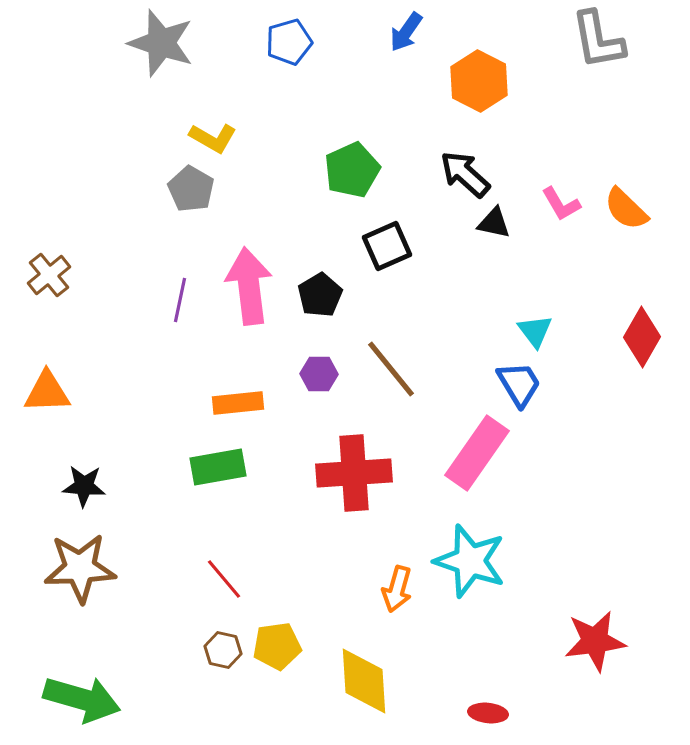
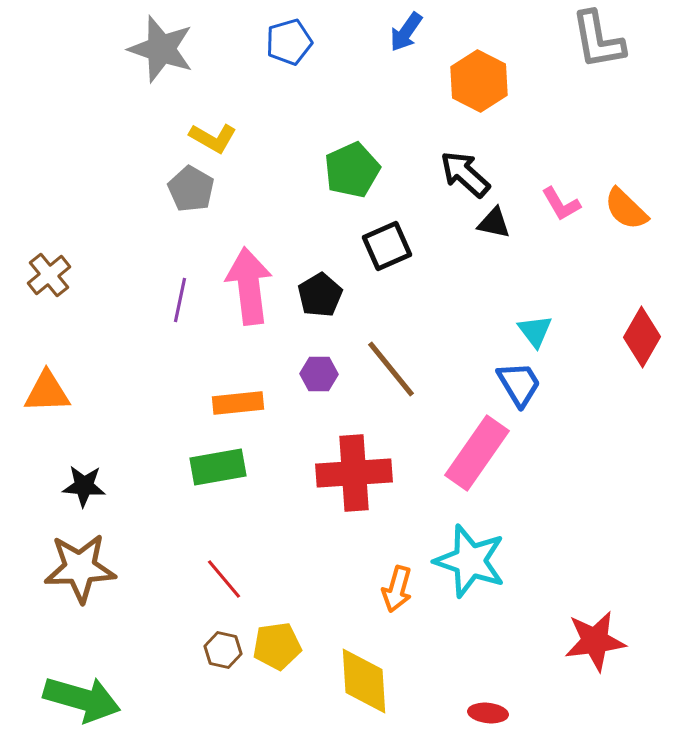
gray star: moved 6 px down
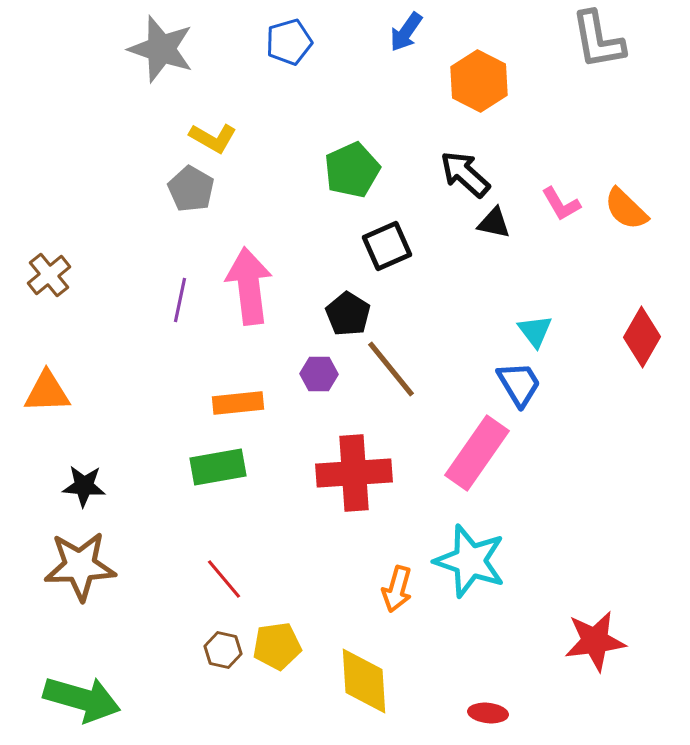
black pentagon: moved 28 px right, 19 px down; rotated 9 degrees counterclockwise
brown star: moved 2 px up
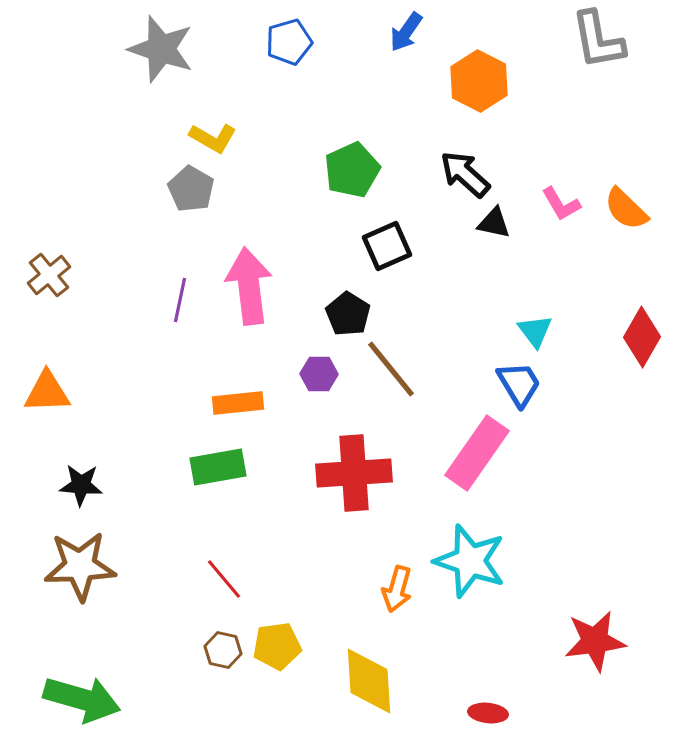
black star: moved 3 px left, 1 px up
yellow diamond: moved 5 px right
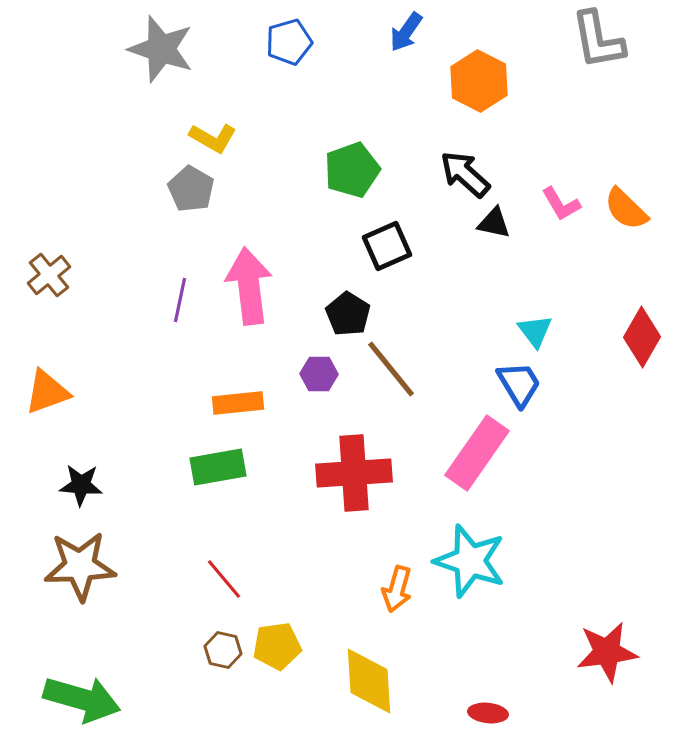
green pentagon: rotated 4 degrees clockwise
orange triangle: rotated 18 degrees counterclockwise
red star: moved 12 px right, 11 px down
